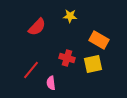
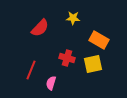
yellow star: moved 3 px right, 2 px down
red semicircle: moved 3 px right, 1 px down
red line: rotated 18 degrees counterclockwise
pink semicircle: rotated 24 degrees clockwise
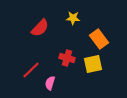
orange rectangle: moved 1 px up; rotated 24 degrees clockwise
red line: rotated 24 degrees clockwise
pink semicircle: moved 1 px left
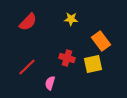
yellow star: moved 2 px left, 1 px down
red semicircle: moved 12 px left, 6 px up
orange rectangle: moved 2 px right, 2 px down
red line: moved 4 px left, 3 px up
